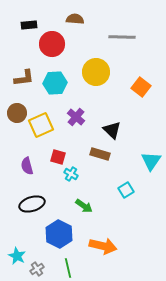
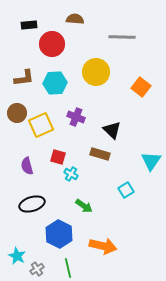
purple cross: rotated 18 degrees counterclockwise
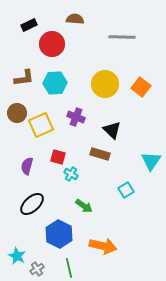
black rectangle: rotated 21 degrees counterclockwise
yellow circle: moved 9 px right, 12 px down
purple semicircle: rotated 30 degrees clockwise
black ellipse: rotated 25 degrees counterclockwise
green line: moved 1 px right
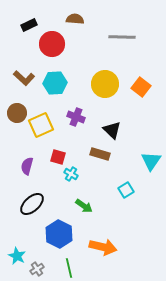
brown L-shape: rotated 50 degrees clockwise
orange arrow: moved 1 px down
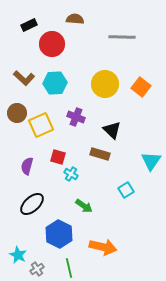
cyan star: moved 1 px right, 1 px up
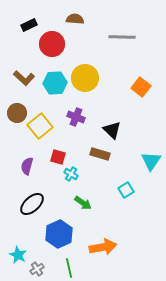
yellow circle: moved 20 px left, 6 px up
yellow square: moved 1 px left, 1 px down; rotated 15 degrees counterclockwise
green arrow: moved 1 px left, 3 px up
blue hexagon: rotated 8 degrees clockwise
orange arrow: rotated 24 degrees counterclockwise
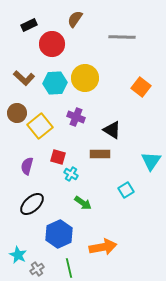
brown semicircle: rotated 60 degrees counterclockwise
black triangle: rotated 12 degrees counterclockwise
brown rectangle: rotated 18 degrees counterclockwise
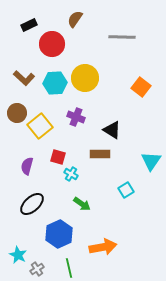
green arrow: moved 1 px left, 1 px down
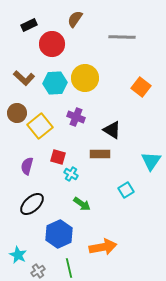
gray cross: moved 1 px right, 2 px down
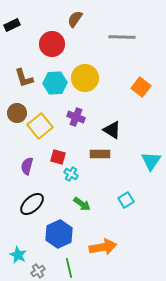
black rectangle: moved 17 px left
brown L-shape: rotated 30 degrees clockwise
cyan square: moved 10 px down
